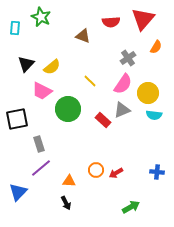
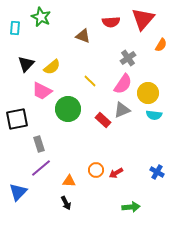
orange semicircle: moved 5 px right, 2 px up
blue cross: rotated 24 degrees clockwise
green arrow: rotated 24 degrees clockwise
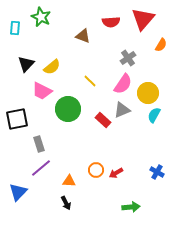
cyan semicircle: rotated 112 degrees clockwise
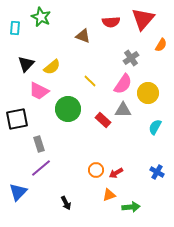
gray cross: moved 3 px right
pink trapezoid: moved 3 px left
gray triangle: moved 1 px right; rotated 24 degrees clockwise
cyan semicircle: moved 1 px right, 12 px down
orange triangle: moved 40 px right, 14 px down; rotated 24 degrees counterclockwise
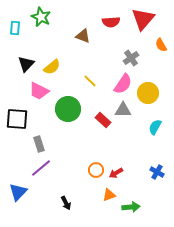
orange semicircle: rotated 120 degrees clockwise
black square: rotated 15 degrees clockwise
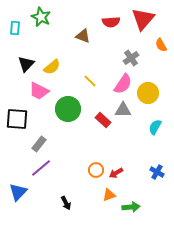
gray rectangle: rotated 56 degrees clockwise
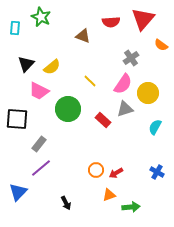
orange semicircle: rotated 24 degrees counterclockwise
gray triangle: moved 2 px right, 1 px up; rotated 18 degrees counterclockwise
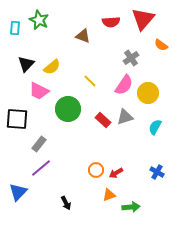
green star: moved 2 px left, 3 px down
pink semicircle: moved 1 px right, 1 px down
gray triangle: moved 8 px down
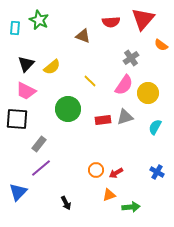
pink trapezoid: moved 13 px left
red rectangle: rotated 49 degrees counterclockwise
